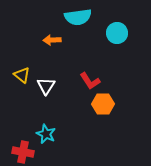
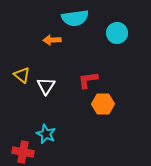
cyan semicircle: moved 3 px left, 1 px down
red L-shape: moved 2 px left, 1 px up; rotated 115 degrees clockwise
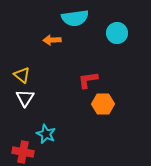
white triangle: moved 21 px left, 12 px down
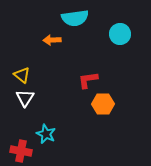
cyan circle: moved 3 px right, 1 px down
red cross: moved 2 px left, 1 px up
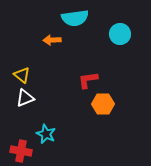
white triangle: rotated 36 degrees clockwise
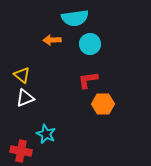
cyan circle: moved 30 px left, 10 px down
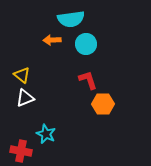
cyan semicircle: moved 4 px left, 1 px down
cyan circle: moved 4 px left
red L-shape: rotated 80 degrees clockwise
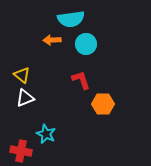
red L-shape: moved 7 px left
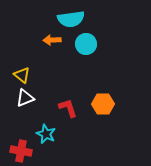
red L-shape: moved 13 px left, 28 px down
